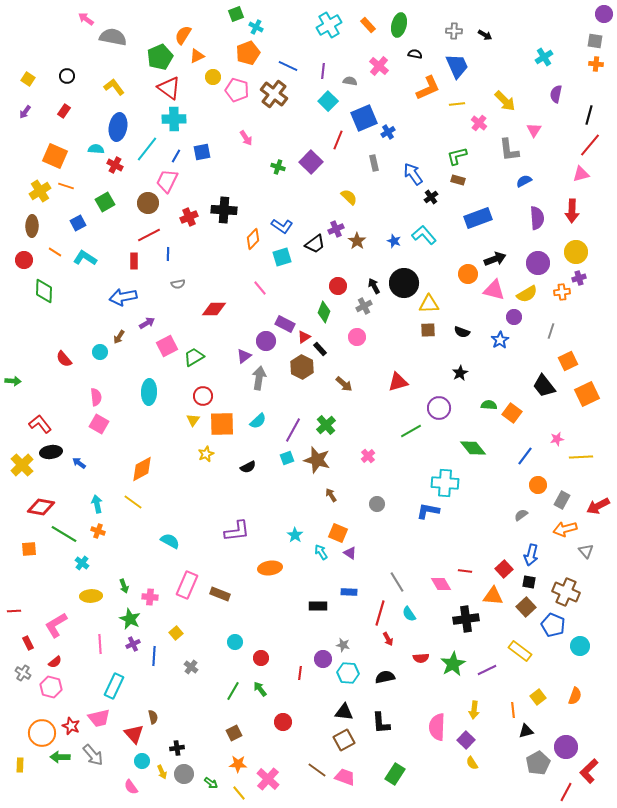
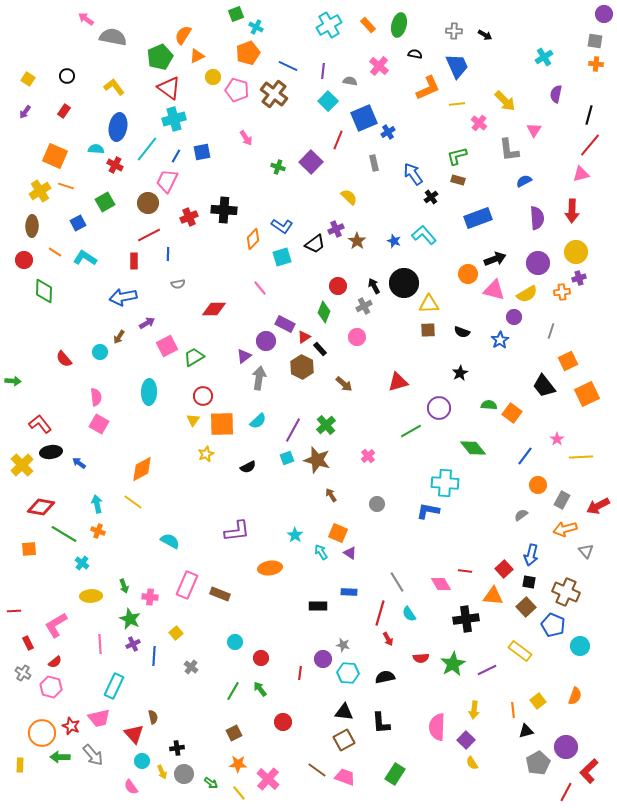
cyan cross at (174, 119): rotated 15 degrees counterclockwise
pink star at (557, 439): rotated 24 degrees counterclockwise
yellow square at (538, 697): moved 4 px down
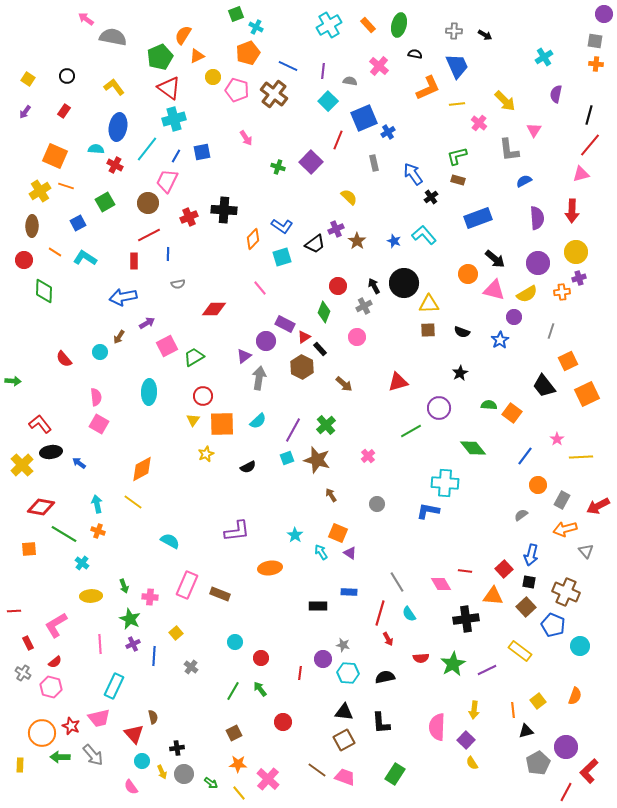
black arrow at (495, 259): rotated 60 degrees clockwise
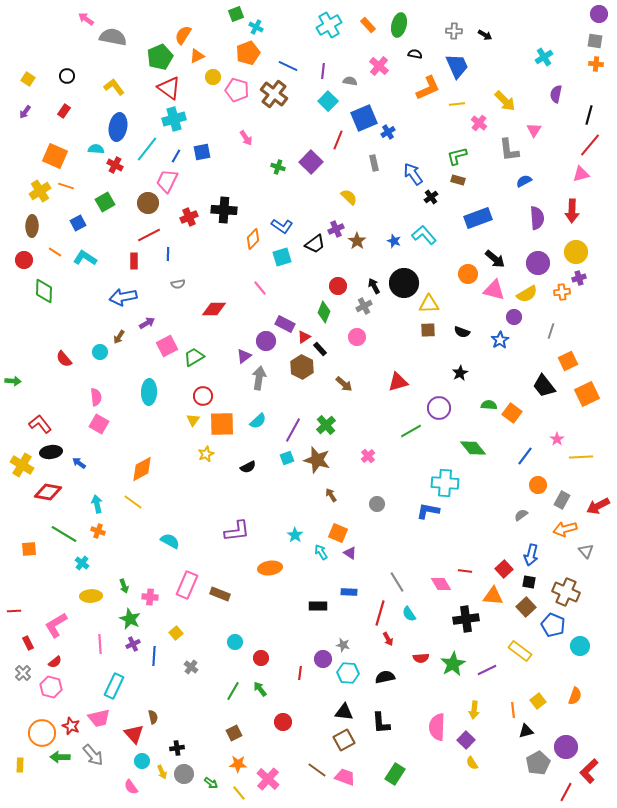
purple circle at (604, 14): moved 5 px left
yellow cross at (22, 465): rotated 15 degrees counterclockwise
red diamond at (41, 507): moved 7 px right, 15 px up
gray cross at (23, 673): rotated 14 degrees clockwise
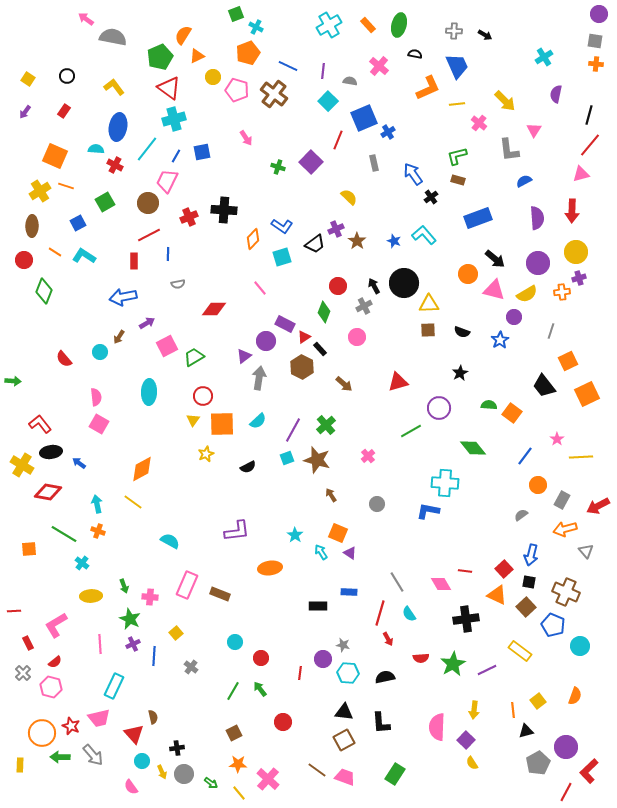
cyan L-shape at (85, 258): moved 1 px left, 2 px up
green diamond at (44, 291): rotated 20 degrees clockwise
orange triangle at (493, 596): moved 4 px right, 1 px up; rotated 20 degrees clockwise
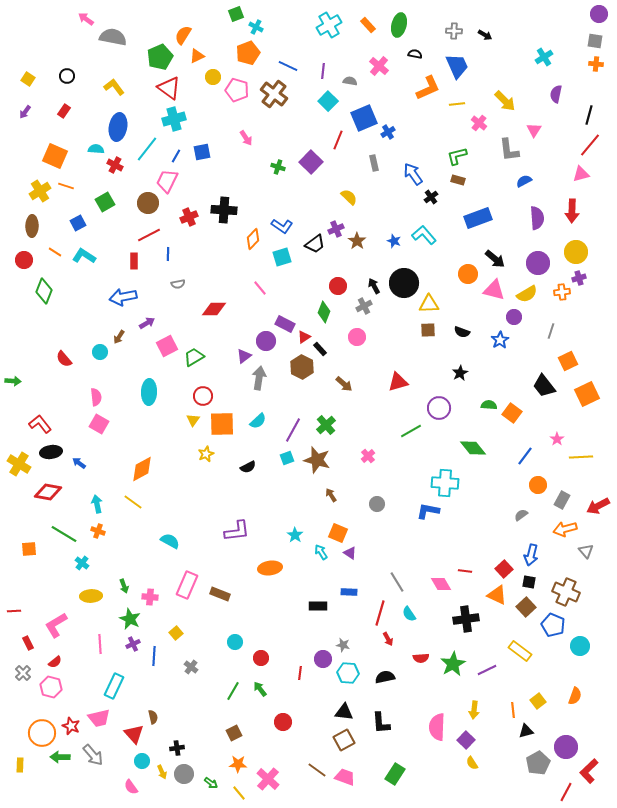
yellow cross at (22, 465): moved 3 px left, 1 px up
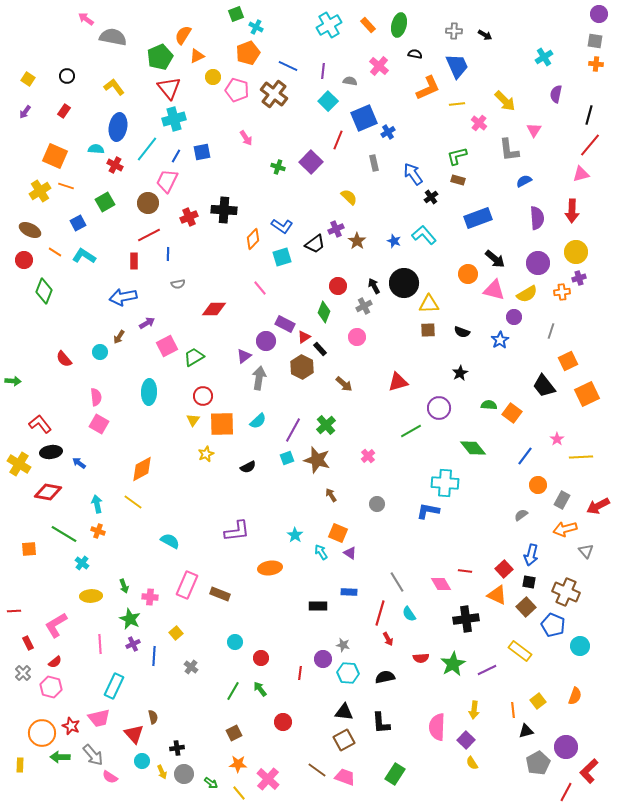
red triangle at (169, 88): rotated 15 degrees clockwise
brown ellipse at (32, 226): moved 2 px left, 4 px down; rotated 65 degrees counterclockwise
pink semicircle at (131, 787): moved 21 px left, 10 px up; rotated 21 degrees counterclockwise
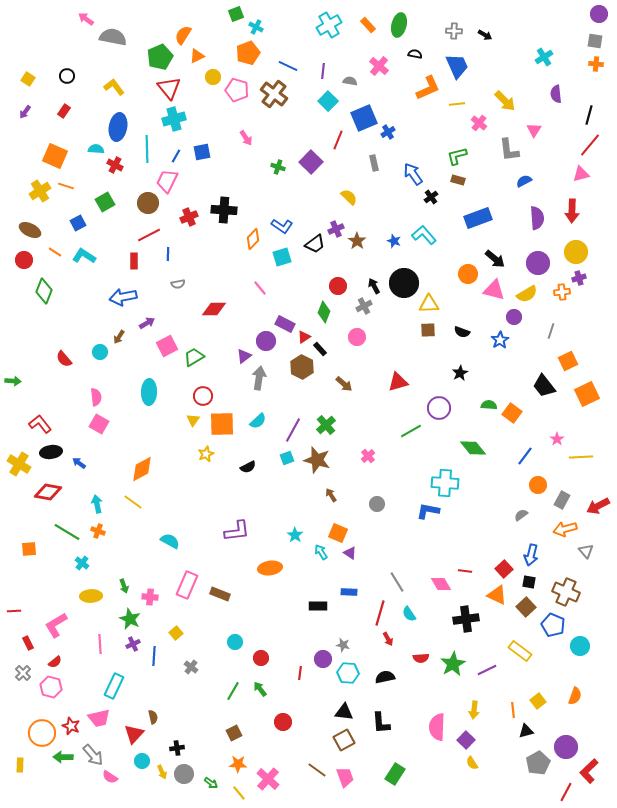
purple semicircle at (556, 94): rotated 18 degrees counterclockwise
cyan line at (147, 149): rotated 40 degrees counterclockwise
green line at (64, 534): moved 3 px right, 2 px up
red triangle at (134, 734): rotated 25 degrees clockwise
green arrow at (60, 757): moved 3 px right
pink trapezoid at (345, 777): rotated 50 degrees clockwise
